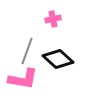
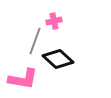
pink cross: moved 1 px right, 2 px down
gray line: moved 8 px right, 10 px up
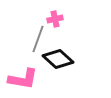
pink cross: moved 1 px right, 2 px up
gray line: moved 3 px right, 2 px up
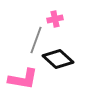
gray line: moved 2 px left, 1 px down
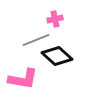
gray line: rotated 48 degrees clockwise
black diamond: moved 1 px left, 3 px up
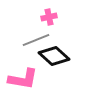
pink cross: moved 6 px left, 2 px up
black diamond: moved 3 px left
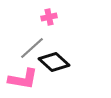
gray line: moved 4 px left, 8 px down; rotated 20 degrees counterclockwise
black diamond: moved 6 px down
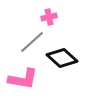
gray line: moved 6 px up
black diamond: moved 8 px right, 4 px up
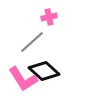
black diamond: moved 18 px left, 13 px down
pink L-shape: rotated 48 degrees clockwise
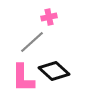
black diamond: moved 10 px right
pink L-shape: moved 1 px up; rotated 32 degrees clockwise
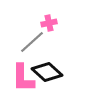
pink cross: moved 6 px down
black diamond: moved 7 px left, 1 px down
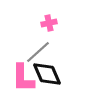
gray line: moved 6 px right, 10 px down
black diamond: moved 2 px down; rotated 24 degrees clockwise
